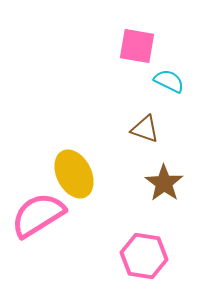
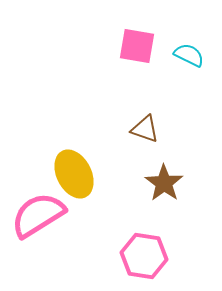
cyan semicircle: moved 20 px right, 26 px up
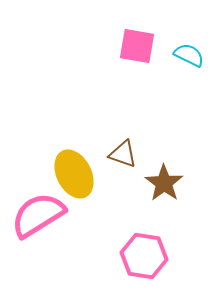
brown triangle: moved 22 px left, 25 px down
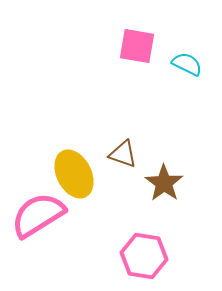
cyan semicircle: moved 2 px left, 9 px down
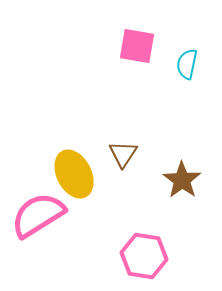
cyan semicircle: rotated 104 degrees counterclockwise
brown triangle: rotated 44 degrees clockwise
brown star: moved 18 px right, 3 px up
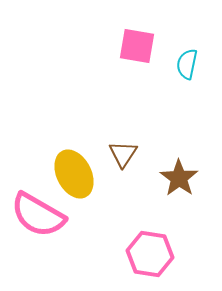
brown star: moved 3 px left, 2 px up
pink semicircle: rotated 118 degrees counterclockwise
pink hexagon: moved 6 px right, 2 px up
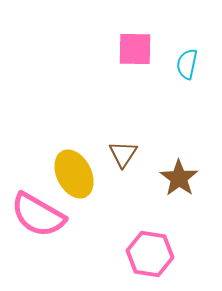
pink square: moved 2 px left, 3 px down; rotated 9 degrees counterclockwise
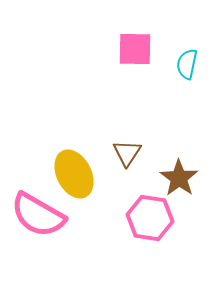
brown triangle: moved 4 px right, 1 px up
pink hexagon: moved 36 px up
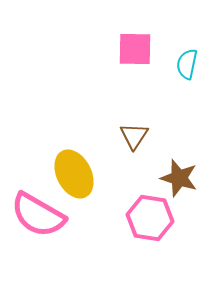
brown triangle: moved 7 px right, 17 px up
brown star: rotated 18 degrees counterclockwise
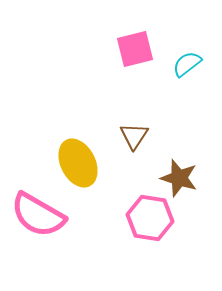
pink square: rotated 15 degrees counterclockwise
cyan semicircle: rotated 40 degrees clockwise
yellow ellipse: moved 4 px right, 11 px up
